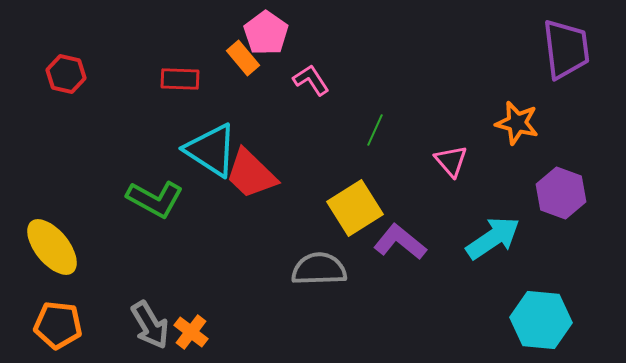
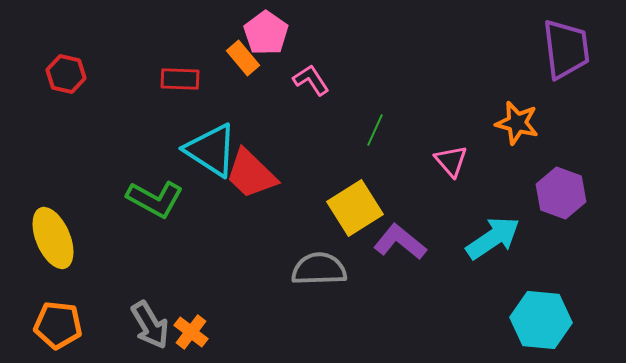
yellow ellipse: moved 1 px right, 9 px up; rotated 16 degrees clockwise
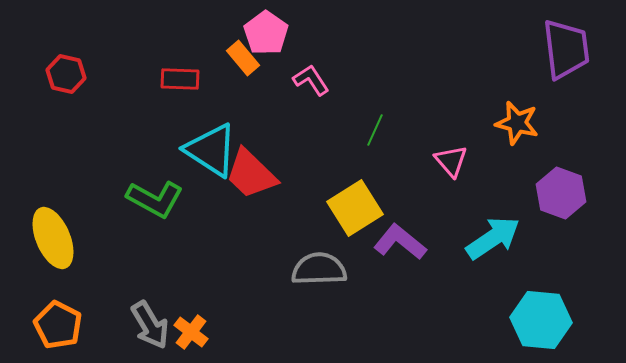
orange pentagon: rotated 21 degrees clockwise
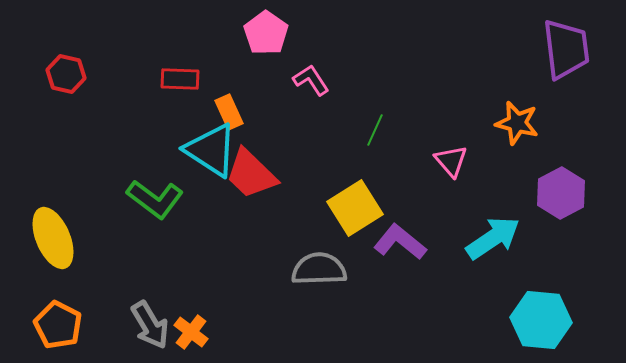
orange rectangle: moved 14 px left, 54 px down; rotated 16 degrees clockwise
purple hexagon: rotated 12 degrees clockwise
green L-shape: rotated 8 degrees clockwise
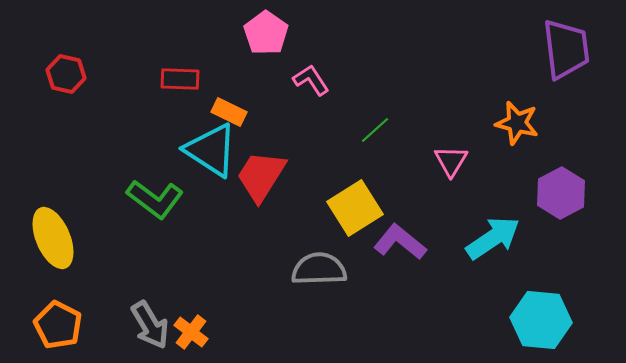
orange rectangle: rotated 40 degrees counterclockwise
green line: rotated 24 degrees clockwise
pink triangle: rotated 12 degrees clockwise
red trapezoid: moved 10 px right, 2 px down; rotated 78 degrees clockwise
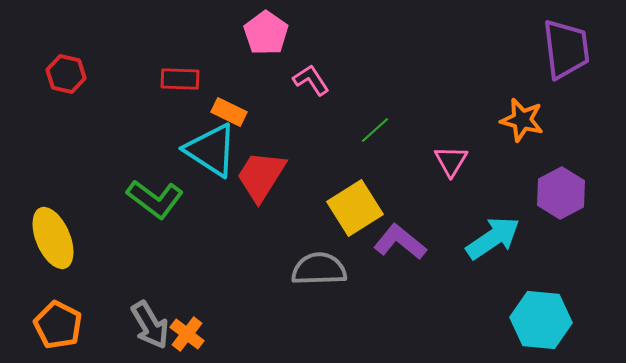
orange star: moved 5 px right, 3 px up
orange cross: moved 4 px left, 2 px down
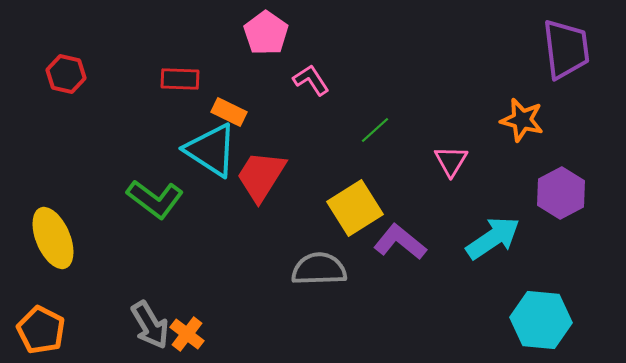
orange pentagon: moved 17 px left, 5 px down
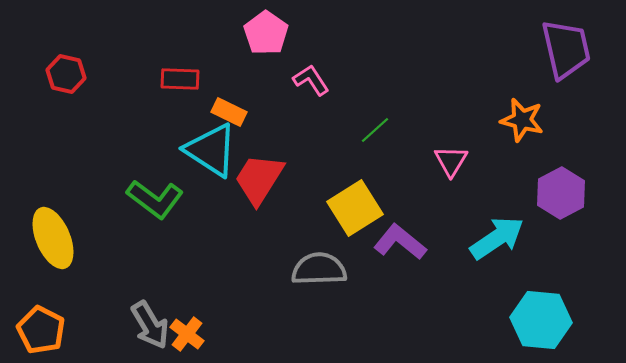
purple trapezoid: rotated 6 degrees counterclockwise
red trapezoid: moved 2 px left, 3 px down
cyan arrow: moved 4 px right
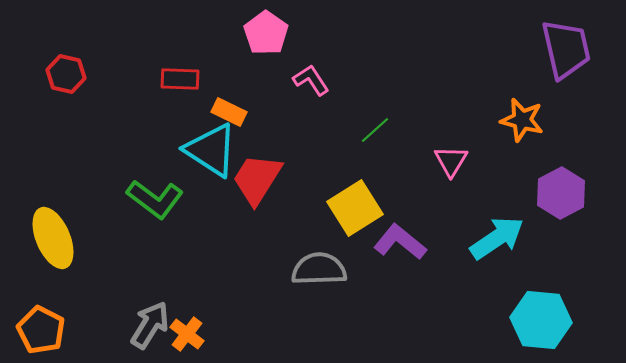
red trapezoid: moved 2 px left
gray arrow: rotated 117 degrees counterclockwise
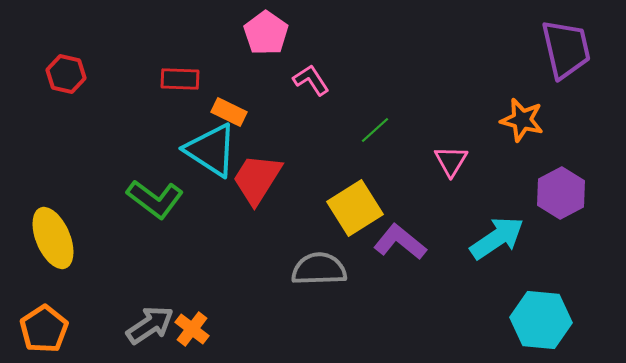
gray arrow: rotated 24 degrees clockwise
orange pentagon: moved 3 px right, 1 px up; rotated 12 degrees clockwise
orange cross: moved 5 px right, 5 px up
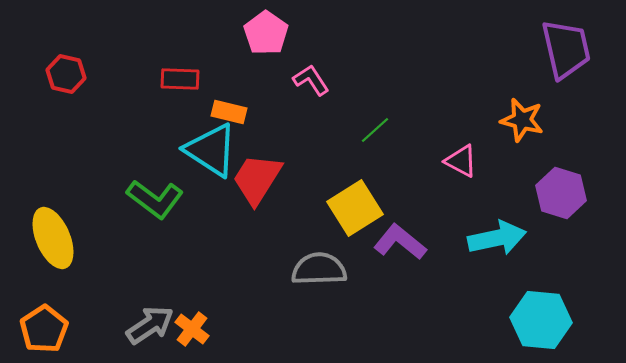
orange rectangle: rotated 12 degrees counterclockwise
pink triangle: moved 10 px right; rotated 33 degrees counterclockwise
purple hexagon: rotated 15 degrees counterclockwise
cyan arrow: rotated 22 degrees clockwise
